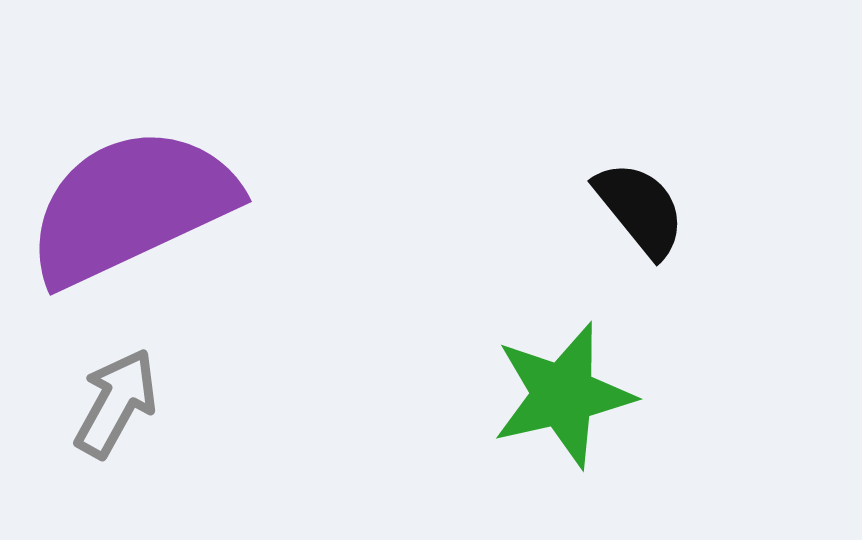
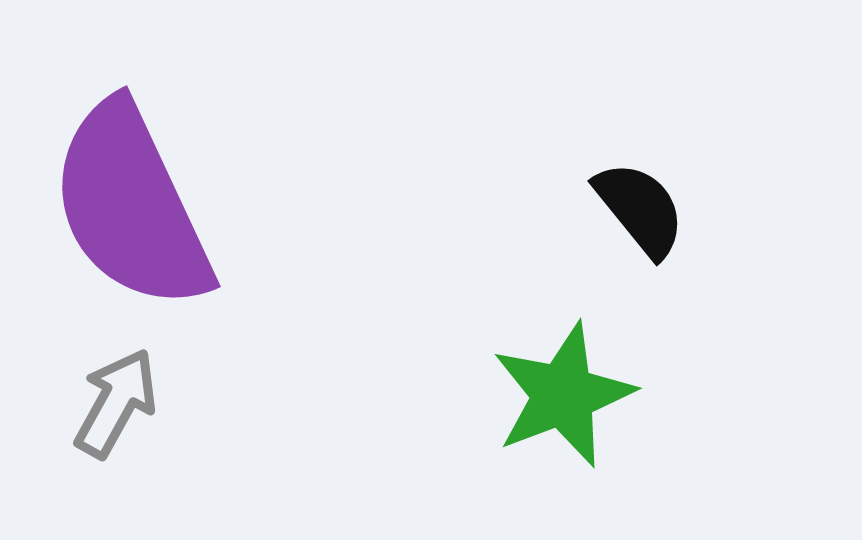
purple semicircle: rotated 90 degrees counterclockwise
green star: rotated 8 degrees counterclockwise
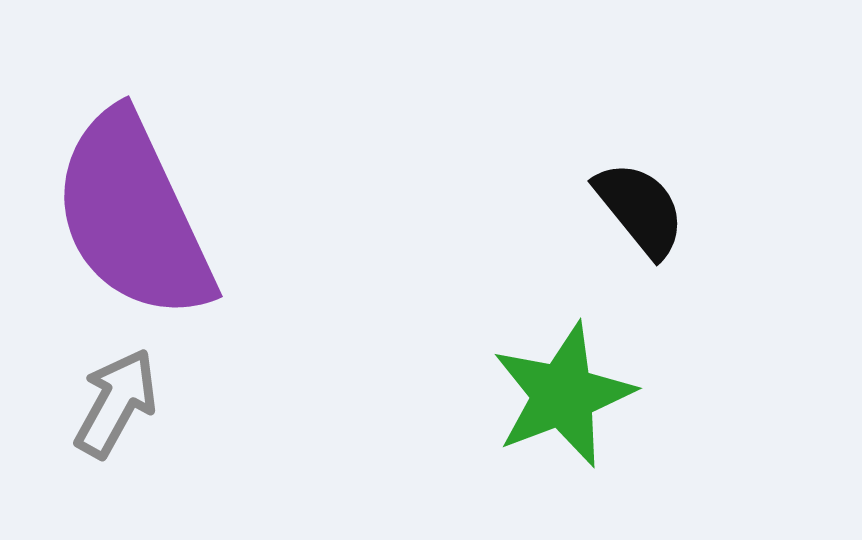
purple semicircle: moved 2 px right, 10 px down
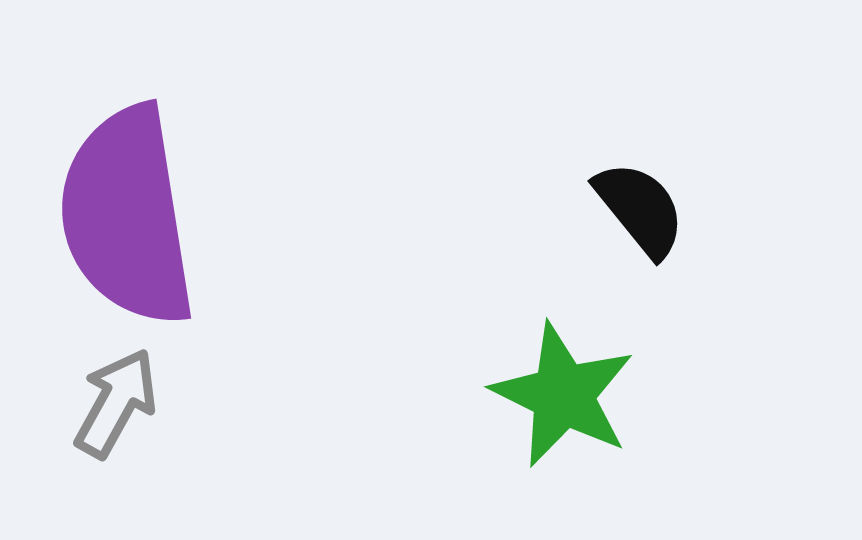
purple semicircle: moved 6 px left; rotated 16 degrees clockwise
green star: rotated 25 degrees counterclockwise
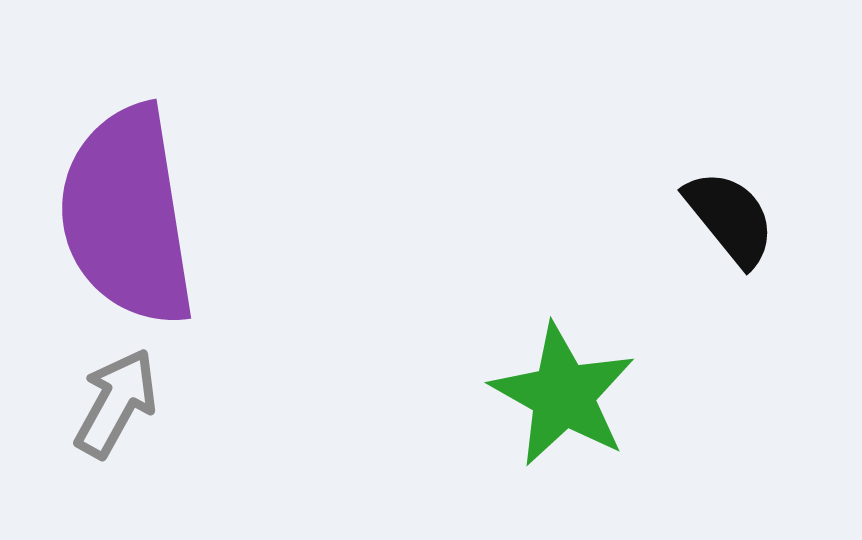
black semicircle: moved 90 px right, 9 px down
green star: rotated 3 degrees clockwise
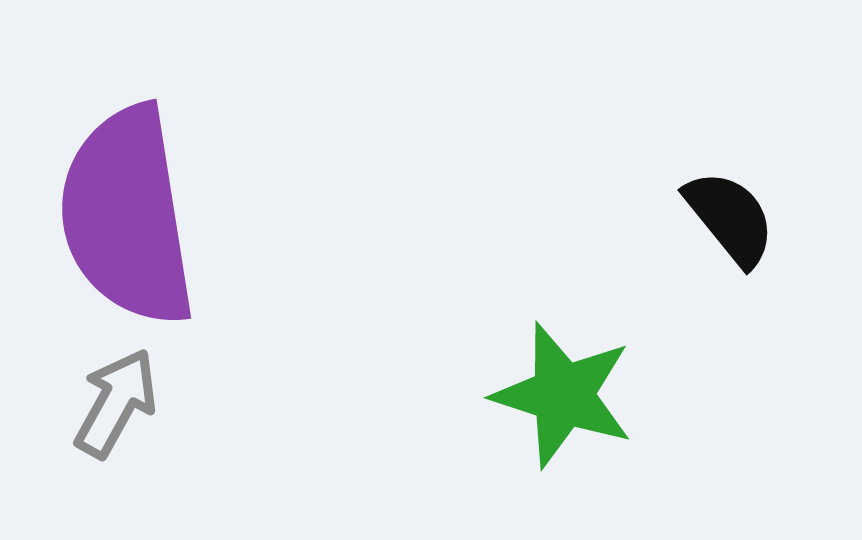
green star: rotated 11 degrees counterclockwise
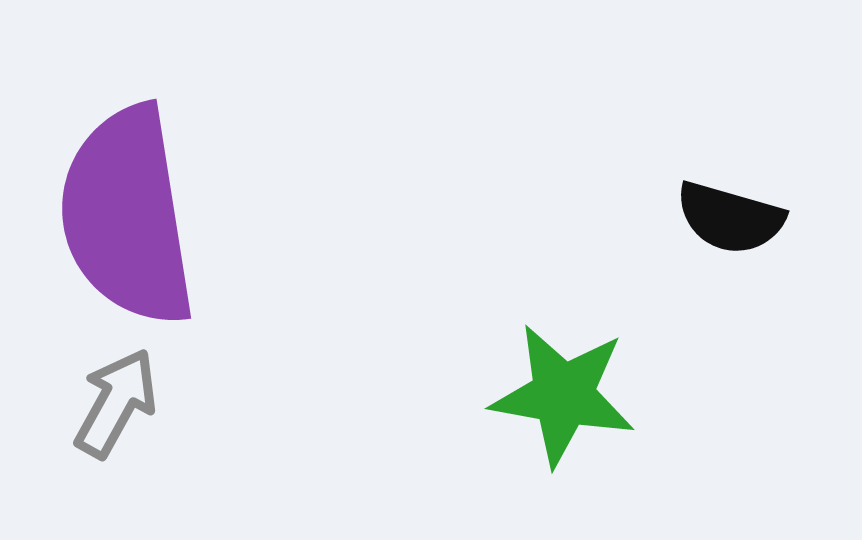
black semicircle: rotated 145 degrees clockwise
green star: rotated 8 degrees counterclockwise
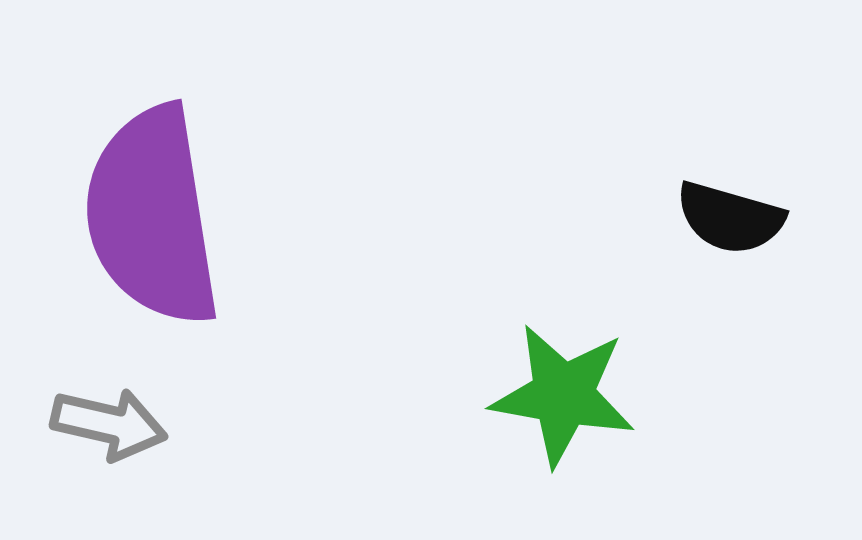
purple semicircle: moved 25 px right
gray arrow: moved 7 px left, 21 px down; rotated 74 degrees clockwise
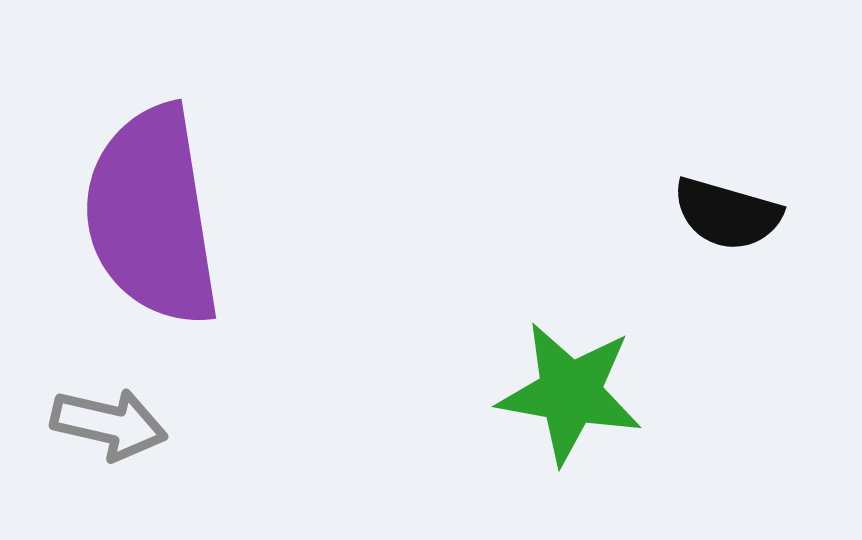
black semicircle: moved 3 px left, 4 px up
green star: moved 7 px right, 2 px up
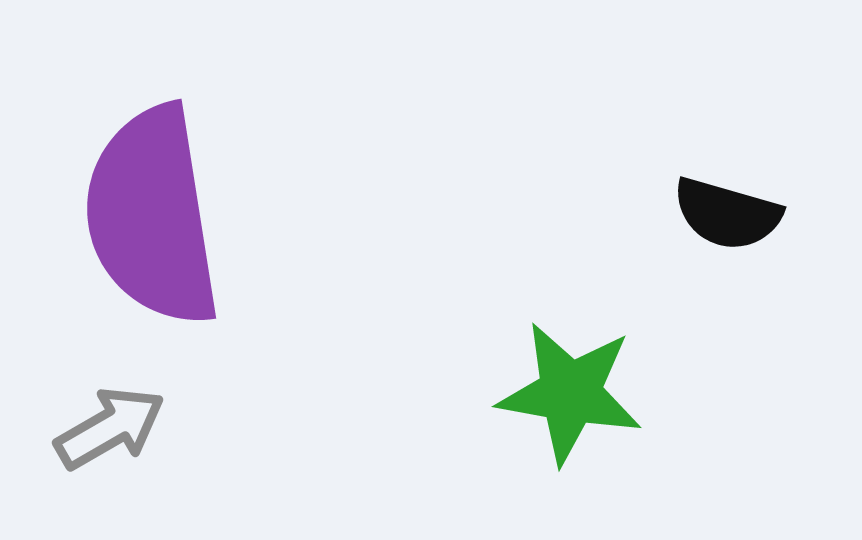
gray arrow: moved 1 px right, 4 px down; rotated 43 degrees counterclockwise
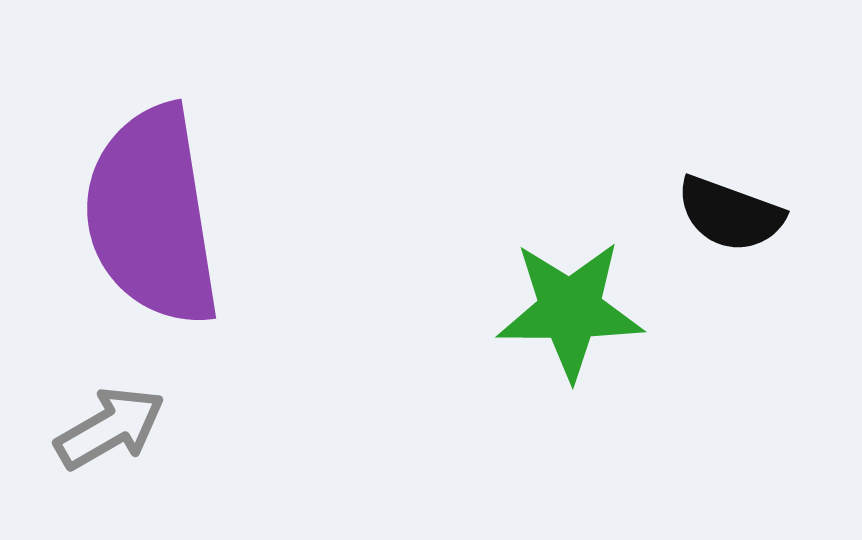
black semicircle: moved 3 px right; rotated 4 degrees clockwise
green star: moved 83 px up; rotated 10 degrees counterclockwise
